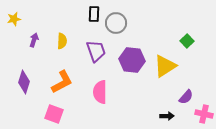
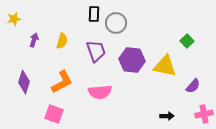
yellow semicircle: rotated 14 degrees clockwise
yellow triangle: rotated 45 degrees clockwise
pink semicircle: rotated 95 degrees counterclockwise
purple semicircle: moved 7 px right, 11 px up
pink cross: rotated 24 degrees counterclockwise
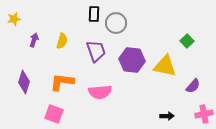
orange L-shape: rotated 145 degrees counterclockwise
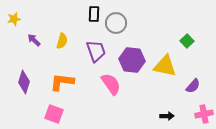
purple arrow: rotated 64 degrees counterclockwise
pink semicircle: moved 11 px right, 8 px up; rotated 120 degrees counterclockwise
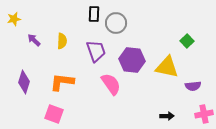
yellow semicircle: rotated 14 degrees counterclockwise
yellow triangle: moved 2 px right, 1 px down
purple semicircle: rotated 42 degrees clockwise
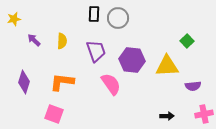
gray circle: moved 2 px right, 5 px up
yellow triangle: moved 1 px up; rotated 15 degrees counterclockwise
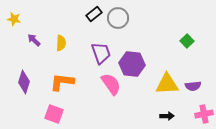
black rectangle: rotated 49 degrees clockwise
yellow star: rotated 24 degrees clockwise
yellow semicircle: moved 1 px left, 2 px down
purple trapezoid: moved 5 px right, 2 px down
purple hexagon: moved 4 px down
yellow triangle: moved 18 px down
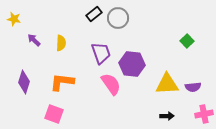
purple semicircle: moved 1 px down
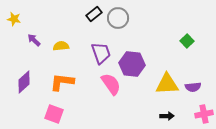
yellow semicircle: moved 3 px down; rotated 98 degrees counterclockwise
purple diamond: rotated 30 degrees clockwise
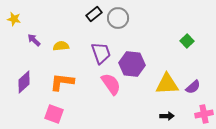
purple semicircle: rotated 35 degrees counterclockwise
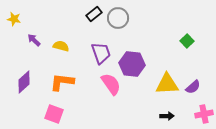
yellow semicircle: rotated 21 degrees clockwise
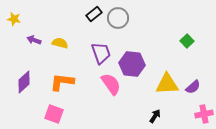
purple arrow: rotated 24 degrees counterclockwise
yellow semicircle: moved 1 px left, 3 px up
black arrow: moved 12 px left; rotated 56 degrees counterclockwise
